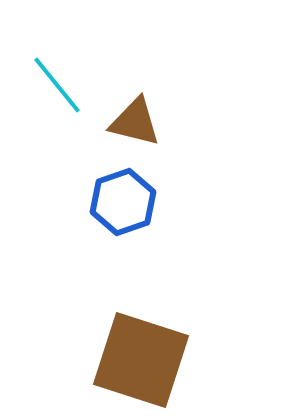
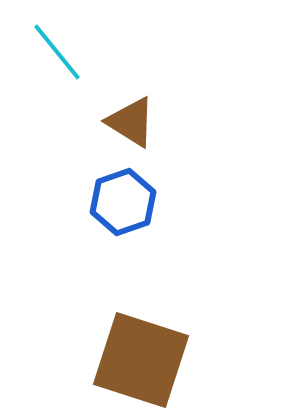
cyan line: moved 33 px up
brown triangle: moved 4 px left; rotated 18 degrees clockwise
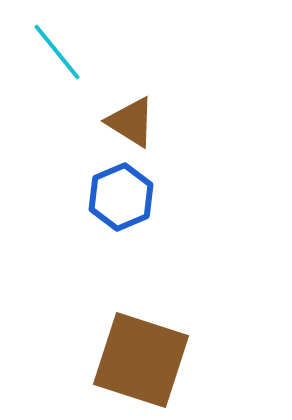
blue hexagon: moved 2 px left, 5 px up; rotated 4 degrees counterclockwise
